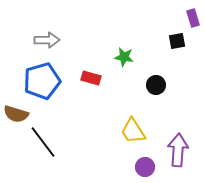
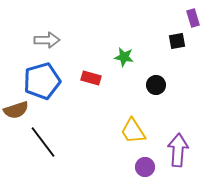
brown semicircle: moved 4 px up; rotated 35 degrees counterclockwise
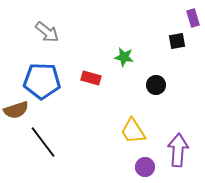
gray arrow: moved 8 px up; rotated 40 degrees clockwise
blue pentagon: rotated 18 degrees clockwise
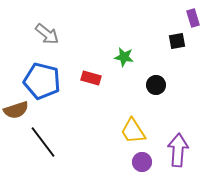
gray arrow: moved 2 px down
blue pentagon: rotated 12 degrees clockwise
purple circle: moved 3 px left, 5 px up
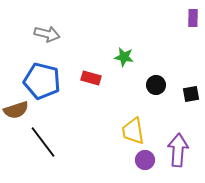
purple rectangle: rotated 18 degrees clockwise
gray arrow: rotated 25 degrees counterclockwise
black square: moved 14 px right, 53 px down
yellow trapezoid: rotated 24 degrees clockwise
purple circle: moved 3 px right, 2 px up
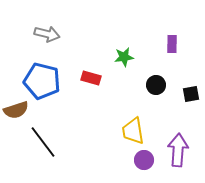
purple rectangle: moved 21 px left, 26 px down
green star: rotated 18 degrees counterclockwise
purple circle: moved 1 px left
